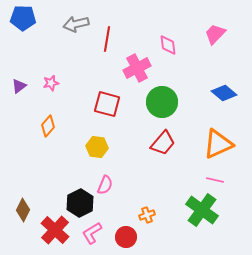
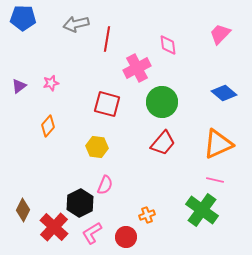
pink trapezoid: moved 5 px right
red cross: moved 1 px left, 3 px up
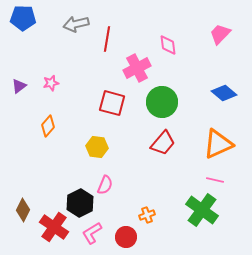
red square: moved 5 px right, 1 px up
red cross: rotated 8 degrees counterclockwise
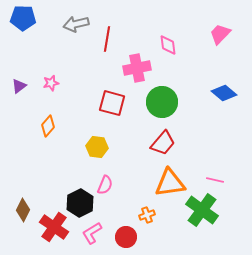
pink cross: rotated 16 degrees clockwise
orange triangle: moved 48 px left, 39 px down; rotated 16 degrees clockwise
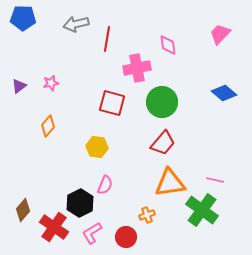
brown diamond: rotated 15 degrees clockwise
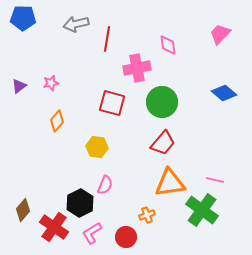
orange diamond: moved 9 px right, 5 px up
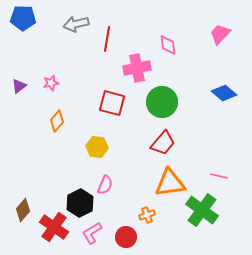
pink line: moved 4 px right, 4 px up
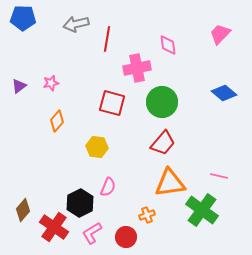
pink semicircle: moved 3 px right, 2 px down
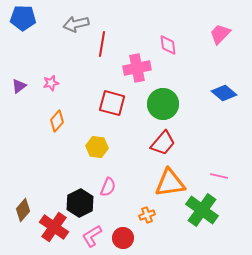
red line: moved 5 px left, 5 px down
green circle: moved 1 px right, 2 px down
pink L-shape: moved 3 px down
red circle: moved 3 px left, 1 px down
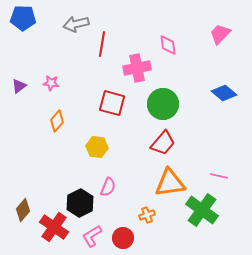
pink star: rotated 21 degrees clockwise
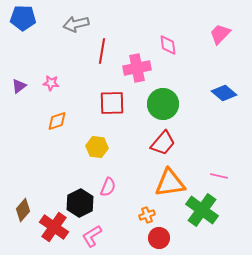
red line: moved 7 px down
red square: rotated 16 degrees counterclockwise
orange diamond: rotated 30 degrees clockwise
red circle: moved 36 px right
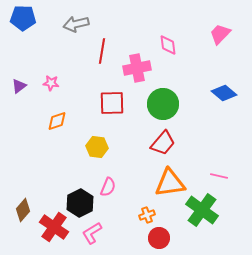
pink L-shape: moved 3 px up
